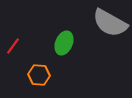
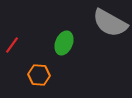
red line: moved 1 px left, 1 px up
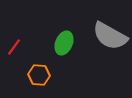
gray semicircle: moved 13 px down
red line: moved 2 px right, 2 px down
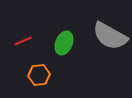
red line: moved 9 px right, 6 px up; rotated 30 degrees clockwise
orange hexagon: rotated 10 degrees counterclockwise
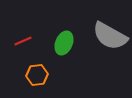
orange hexagon: moved 2 px left
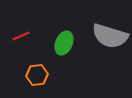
gray semicircle: rotated 12 degrees counterclockwise
red line: moved 2 px left, 5 px up
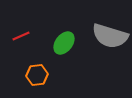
green ellipse: rotated 15 degrees clockwise
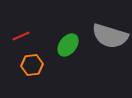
green ellipse: moved 4 px right, 2 px down
orange hexagon: moved 5 px left, 10 px up
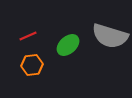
red line: moved 7 px right
green ellipse: rotated 10 degrees clockwise
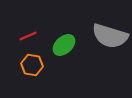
green ellipse: moved 4 px left
orange hexagon: rotated 15 degrees clockwise
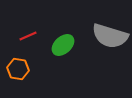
green ellipse: moved 1 px left
orange hexagon: moved 14 px left, 4 px down
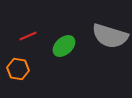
green ellipse: moved 1 px right, 1 px down
